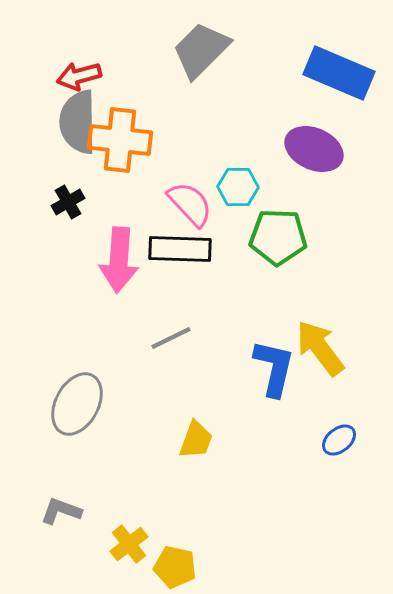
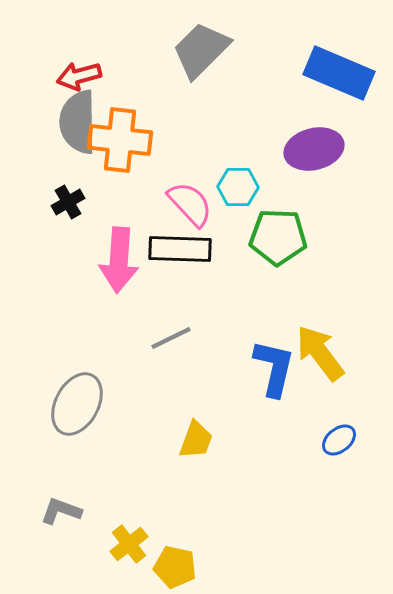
purple ellipse: rotated 38 degrees counterclockwise
yellow arrow: moved 5 px down
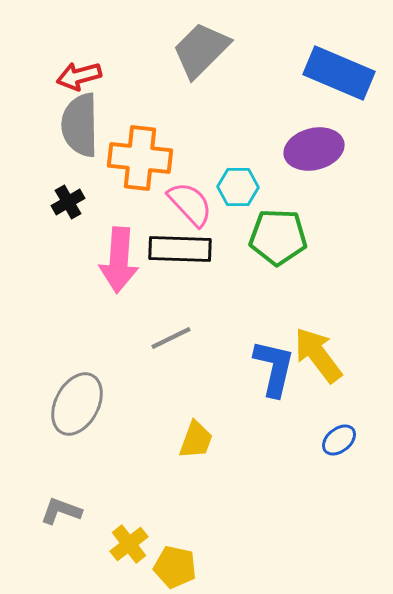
gray semicircle: moved 2 px right, 3 px down
orange cross: moved 20 px right, 18 px down
yellow arrow: moved 2 px left, 2 px down
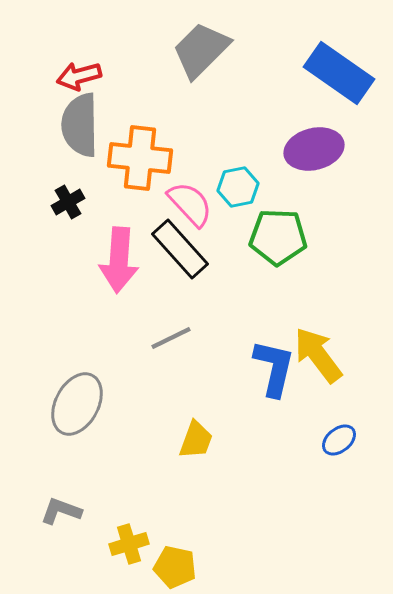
blue rectangle: rotated 12 degrees clockwise
cyan hexagon: rotated 12 degrees counterclockwise
black rectangle: rotated 46 degrees clockwise
yellow cross: rotated 21 degrees clockwise
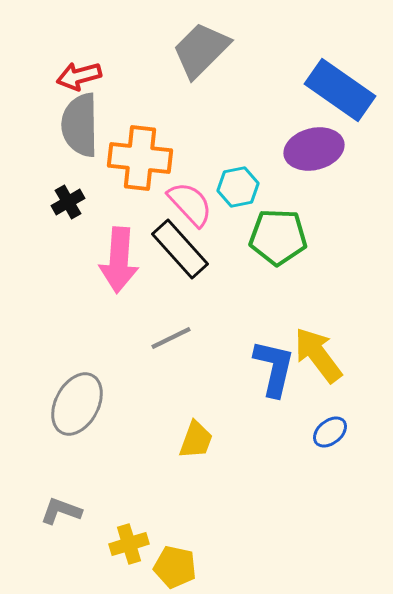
blue rectangle: moved 1 px right, 17 px down
blue ellipse: moved 9 px left, 8 px up
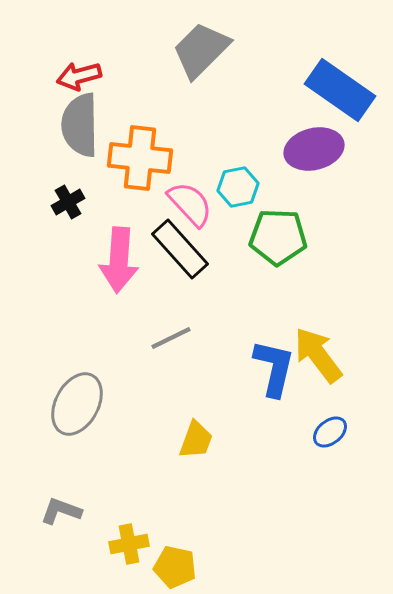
yellow cross: rotated 6 degrees clockwise
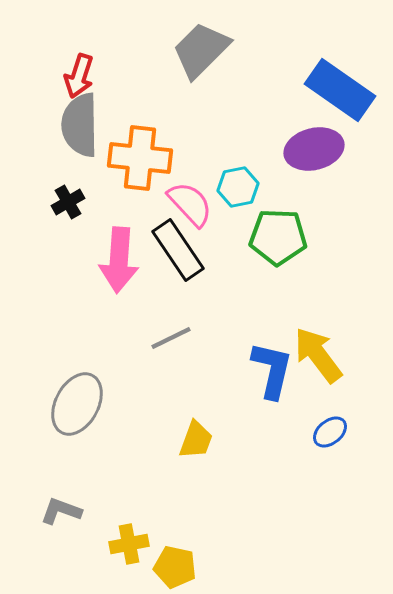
red arrow: rotated 57 degrees counterclockwise
black rectangle: moved 2 px left, 1 px down; rotated 8 degrees clockwise
blue L-shape: moved 2 px left, 2 px down
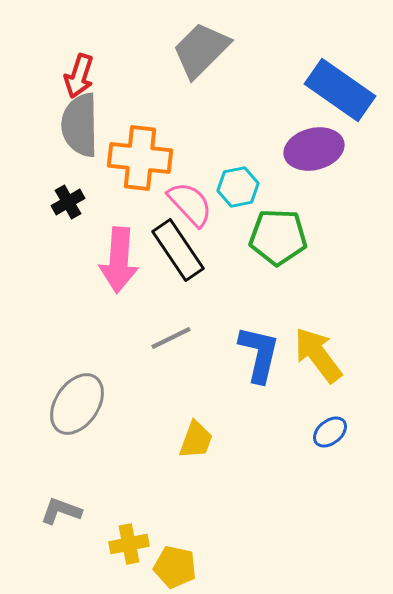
blue L-shape: moved 13 px left, 16 px up
gray ellipse: rotated 6 degrees clockwise
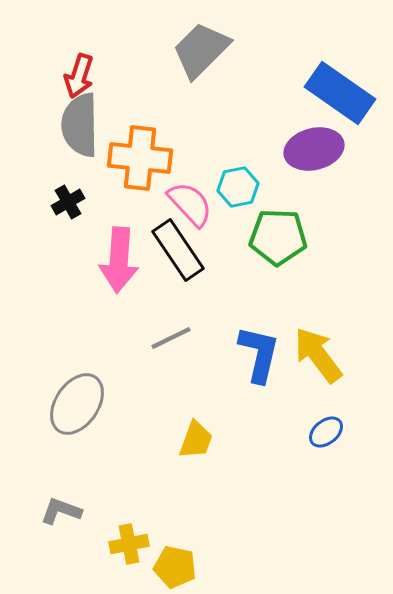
blue rectangle: moved 3 px down
blue ellipse: moved 4 px left
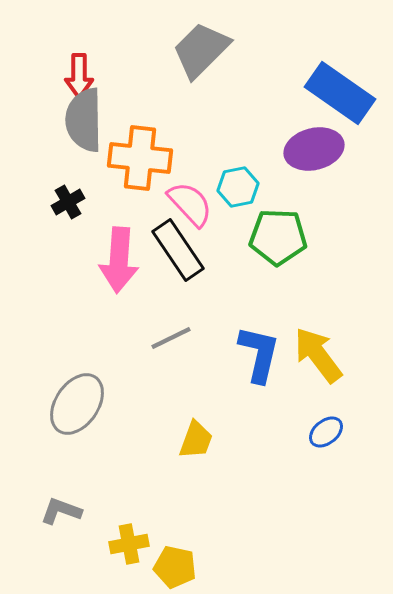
red arrow: rotated 18 degrees counterclockwise
gray semicircle: moved 4 px right, 5 px up
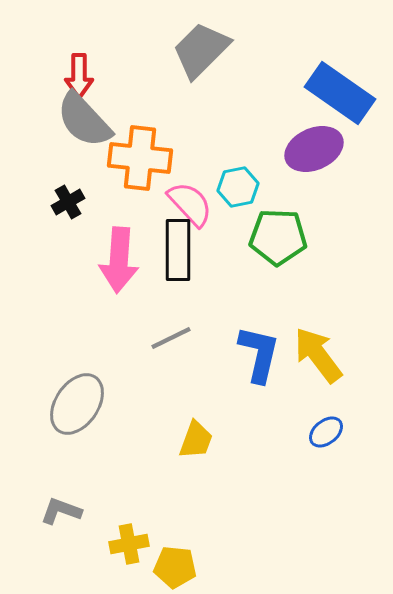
gray semicircle: rotated 42 degrees counterclockwise
purple ellipse: rotated 10 degrees counterclockwise
black rectangle: rotated 34 degrees clockwise
yellow pentagon: rotated 6 degrees counterclockwise
